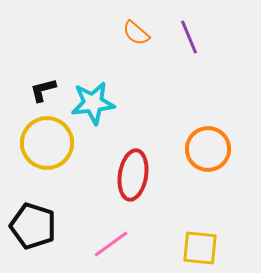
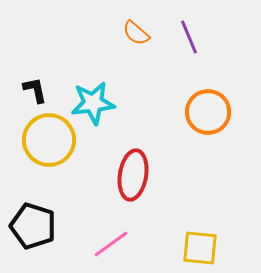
black L-shape: moved 8 px left; rotated 92 degrees clockwise
yellow circle: moved 2 px right, 3 px up
orange circle: moved 37 px up
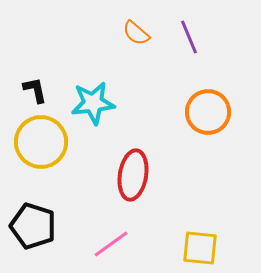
yellow circle: moved 8 px left, 2 px down
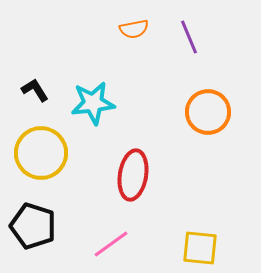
orange semicircle: moved 2 px left, 4 px up; rotated 52 degrees counterclockwise
black L-shape: rotated 20 degrees counterclockwise
yellow circle: moved 11 px down
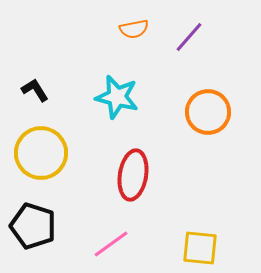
purple line: rotated 64 degrees clockwise
cyan star: moved 24 px right, 6 px up; rotated 21 degrees clockwise
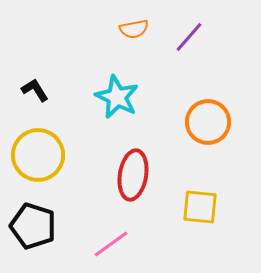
cyan star: rotated 12 degrees clockwise
orange circle: moved 10 px down
yellow circle: moved 3 px left, 2 px down
yellow square: moved 41 px up
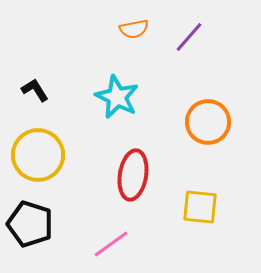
black pentagon: moved 3 px left, 2 px up
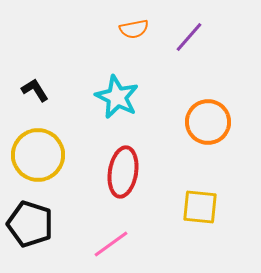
red ellipse: moved 10 px left, 3 px up
